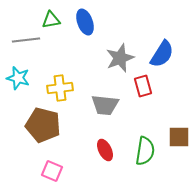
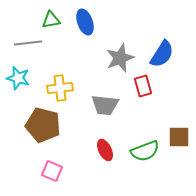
gray line: moved 2 px right, 3 px down
green semicircle: rotated 60 degrees clockwise
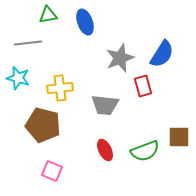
green triangle: moved 3 px left, 5 px up
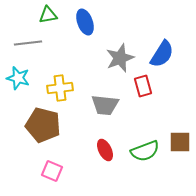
brown square: moved 1 px right, 5 px down
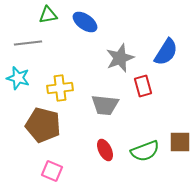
blue ellipse: rotated 35 degrees counterclockwise
blue semicircle: moved 4 px right, 2 px up
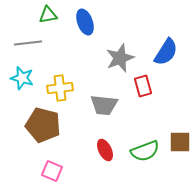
blue ellipse: rotated 35 degrees clockwise
cyan star: moved 4 px right
gray trapezoid: moved 1 px left
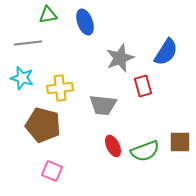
gray trapezoid: moved 1 px left
red ellipse: moved 8 px right, 4 px up
